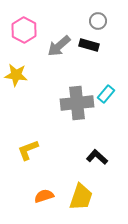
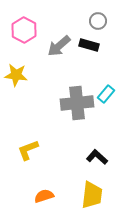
yellow trapezoid: moved 11 px right, 2 px up; rotated 12 degrees counterclockwise
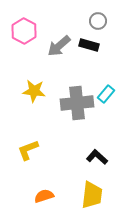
pink hexagon: moved 1 px down
yellow star: moved 18 px right, 16 px down
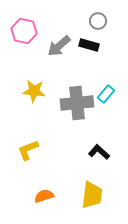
pink hexagon: rotated 15 degrees counterclockwise
black L-shape: moved 2 px right, 5 px up
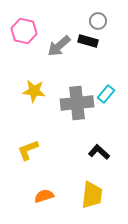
black rectangle: moved 1 px left, 4 px up
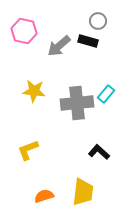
yellow trapezoid: moved 9 px left, 3 px up
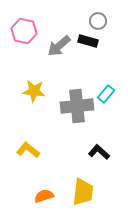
gray cross: moved 3 px down
yellow L-shape: rotated 60 degrees clockwise
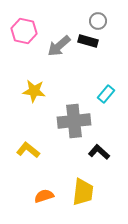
gray cross: moved 3 px left, 15 px down
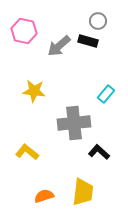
gray cross: moved 2 px down
yellow L-shape: moved 1 px left, 2 px down
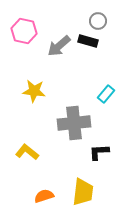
black L-shape: rotated 45 degrees counterclockwise
